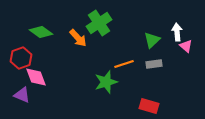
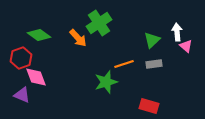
green diamond: moved 2 px left, 3 px down
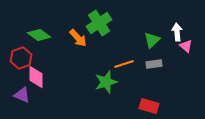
pink diamond: rotated 20 degrees clockwise
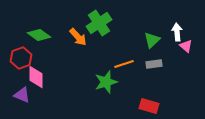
orange arrow: moved 1 px up
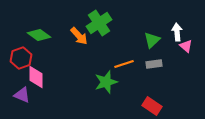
orange arrow: moved 1 px right, 1 px up
red rectangle: moved 3 px right; rotated 18 degrees clockwise
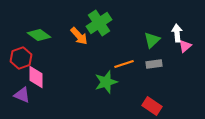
white arrow: moved 1 px down
pink triangle: moved 1 px left; rotated 40 degrees clockwise
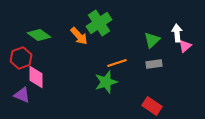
orange line: moved 7 px left, 1 px up
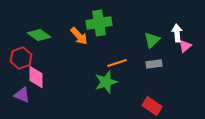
green cross: rotated 25 degrees clockwise
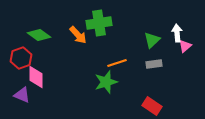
orange arrow: moved 1 px left, 1 px up
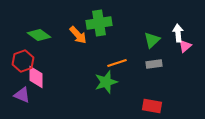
white arrow: moved 1 px right
red hexagon: moved 2 px right, 3 px down
red rectangle: rotated 24 degrees counterclockwise
